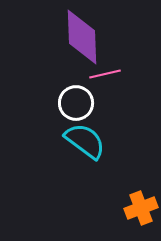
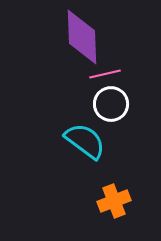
white circle: moved 35 px right, 1 px down
orange cross: moved 27 px left, 7 px up
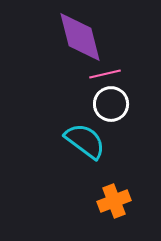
purple diamond: moved 2 px left; rotated 12 degrees counterclockwise
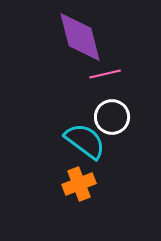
white circle: moved 1 px right, 13 px down
orange cross: moved 35 px left, 17 px up
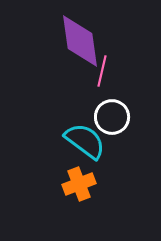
purple diamond: moved 4 px down; rotated 6 degrees clockwise
pink line: moved 3 px left, 3 px up; rotated 64 degrees counterclockwise
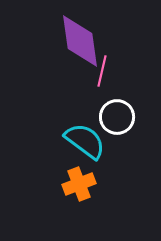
white circle: moved 5 px right
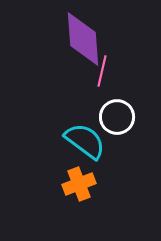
purple diamond: moved 3 px right, 2 px up; rotated 4 degrees clockwise
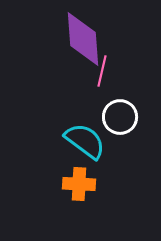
white circle: moved 3 px right
orange cross: rotated 24 degrees clockwise
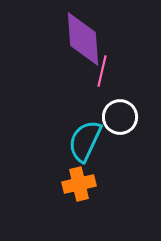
cyan semicircle: rotated 102 degrees counterclockwise
orange cross: rotated 16 degrees counterclockwise
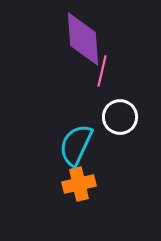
cyan semicircle: moved 9 px left, 4 px down
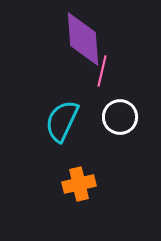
cyan semicircle: moved 14 px left, 24 px up
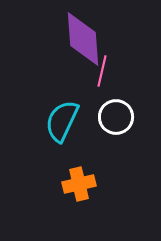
white circle: moved 4 px left
